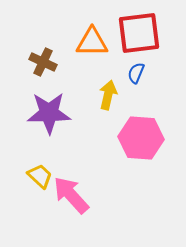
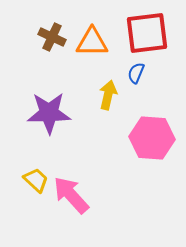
red square: moved 8 px right
brown cross: moved 9 px right, 25 px up
pink hexagon: moved 11 px right
yellow trapezoid: moved 4 px left, 4 px down
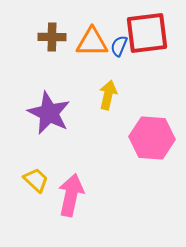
brown cross: rotated 24 degrees counterclockwise
blue semicircle: moved 17 px left, 27 px up
purple star: rotated 27 degrees clockwise
pink arrow: rotated 54 degrees clockwise
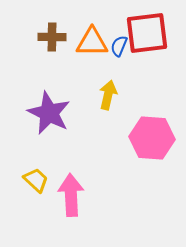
pink arrow: rotated 15 degrees counterclockwise
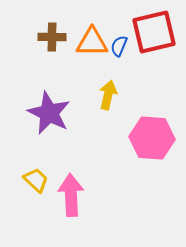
red square: moved 7 px right, 1 px up; rotated 6 degrees counterclockwise
